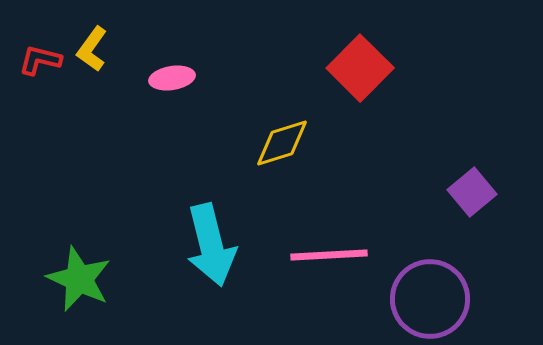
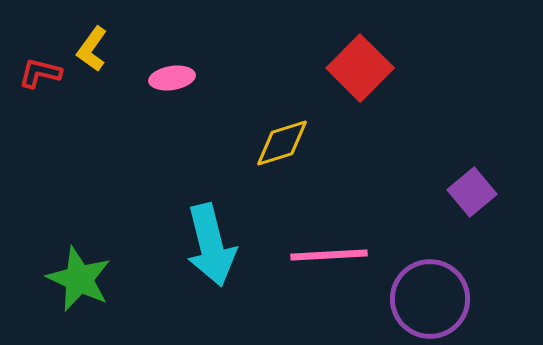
red L-shape: moved 13 px down
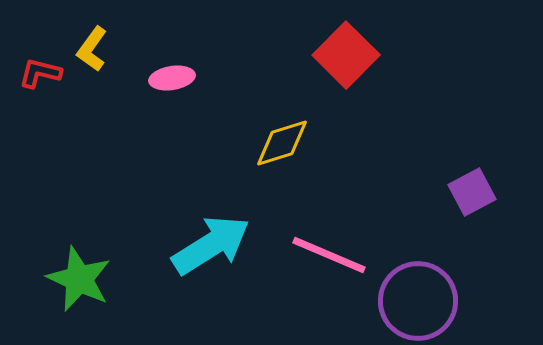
red square: moved 14 px left, 13 px up
purple square: rotated 12 degrees clockwise
cyan arrow: rotated 108 degrees counterclockwise
pink line: rotated 26 degrees clockwise
purple circle: moved 12 px left, 2 px down
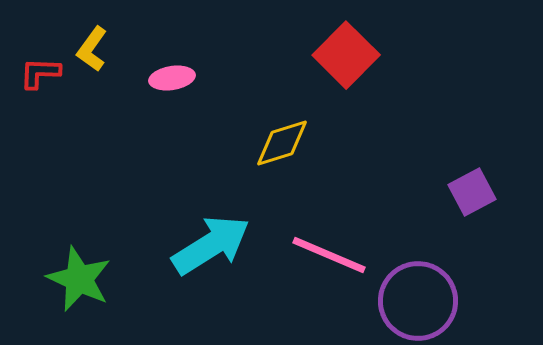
red L-shape: rotated 12 degrees counterclockwise
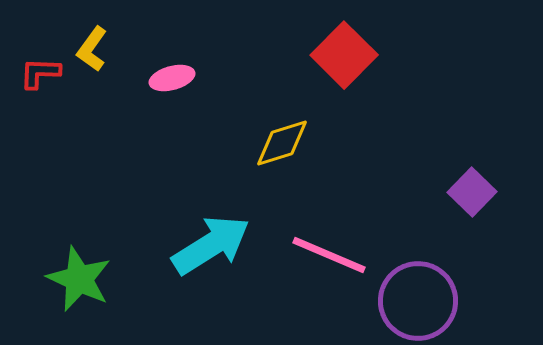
red square: moved 2 px left
pink ellipse: rotated 6 degrees counterclockwise
purple square: rotated 18 degrees counterclockwise
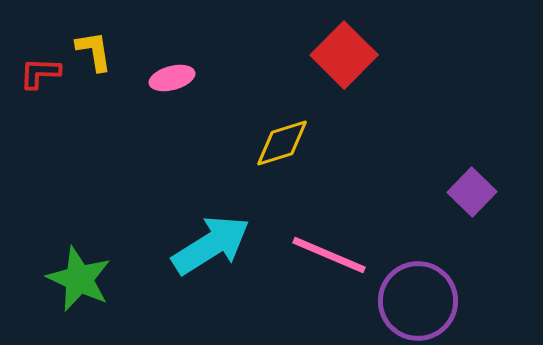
yellow L-shape: moved 2 px right, 2 px down; rotated 135 degrees clockwise
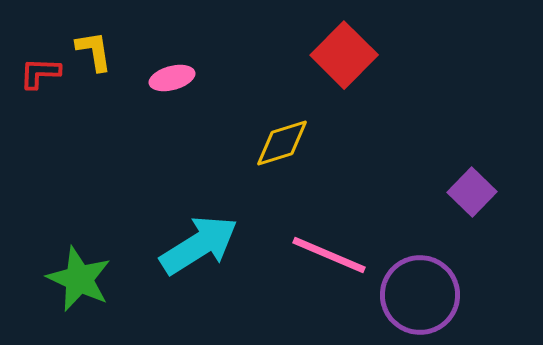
cyan arrow: moved 12 px left
purple circle: moved 2 px right, 6 px up
